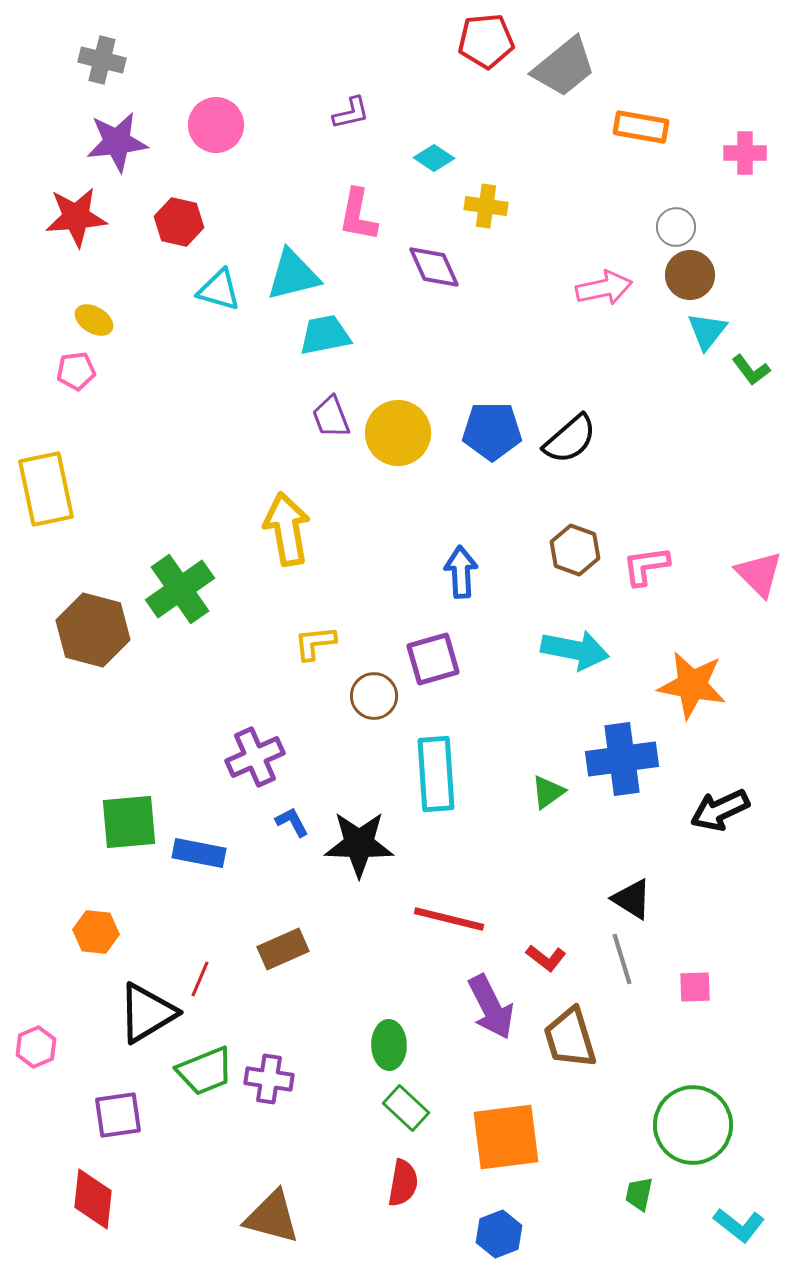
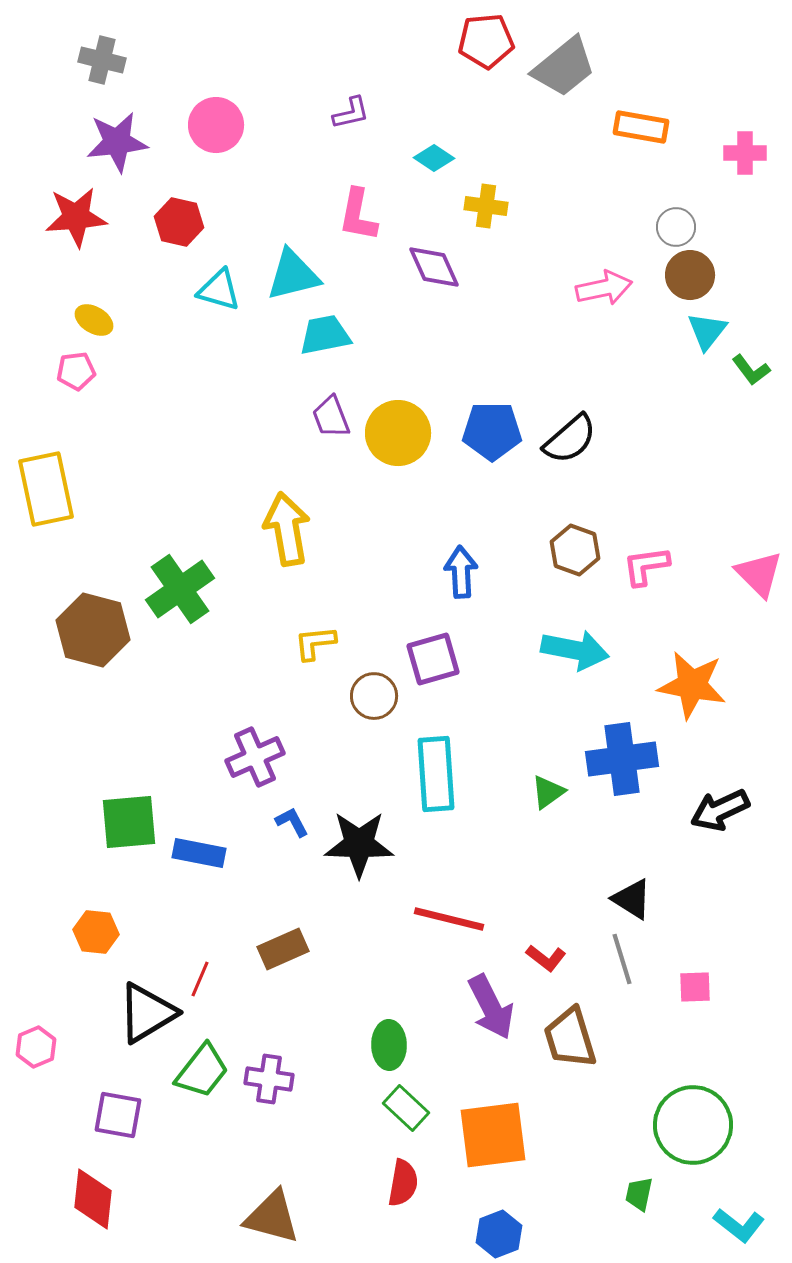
green trapezoid at (205, 1071): moved 3 px left; rotated 30 degrees counterclockwise
purple square at (118, 1115): rotated 18 degrees clockwise
orange square at (506, 1137): moved 13 px left, 2 px up
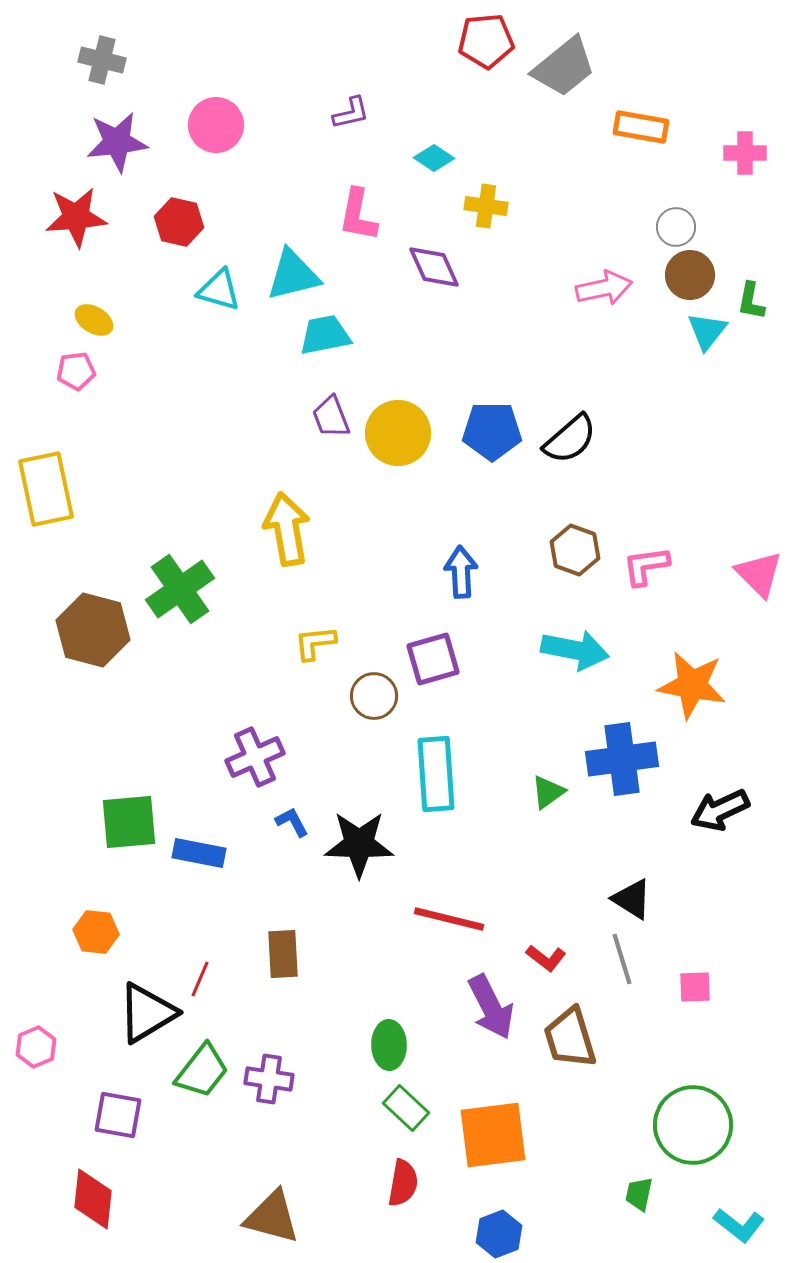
green L-shape at (751, 370): moved 69 px up; rotated 48 degrees clockwise
brown rectangle at (283, 949): moved 5 px down; rotated 69 degrees counterclockwise
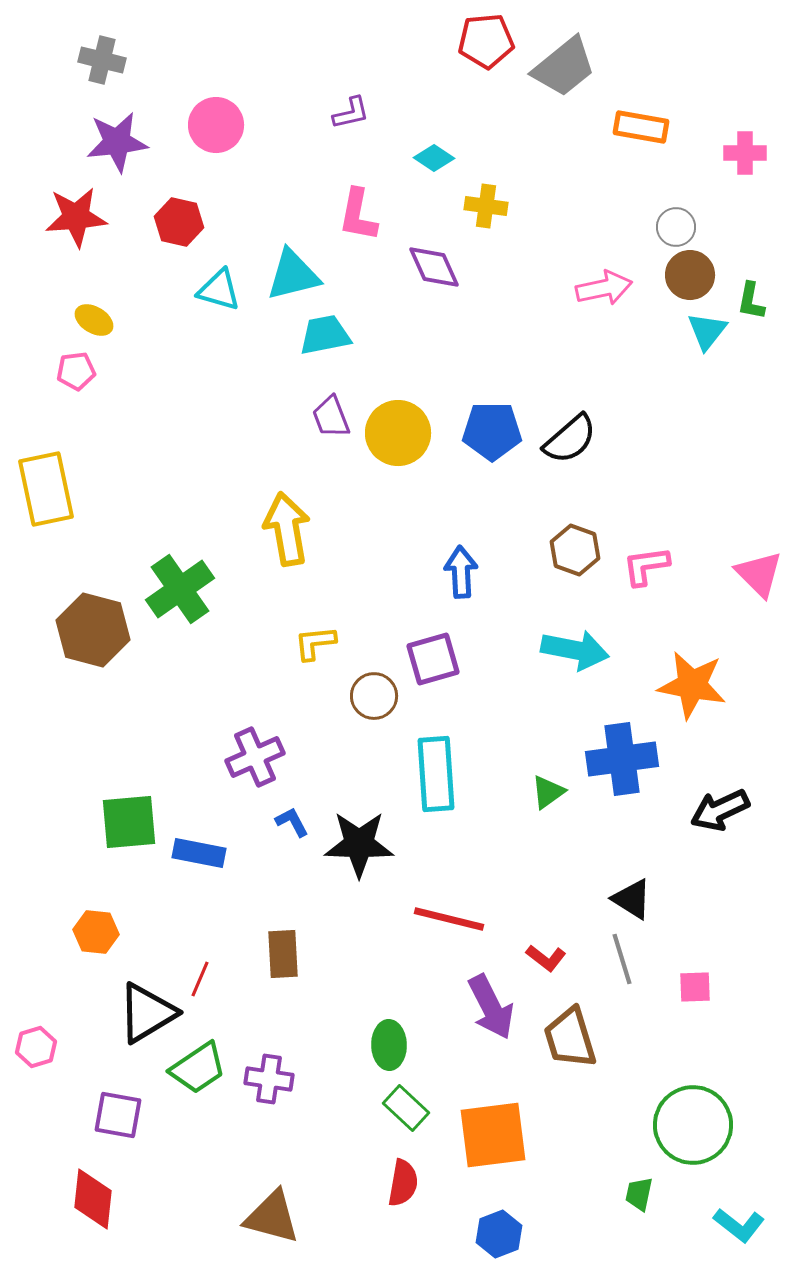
pink hexagon at (36, 1047): rotated 6 degrees clockwise
green trapezoid at (202, 1071): moved 4 px left, 3 px up; rotated 18 degrees clockwise
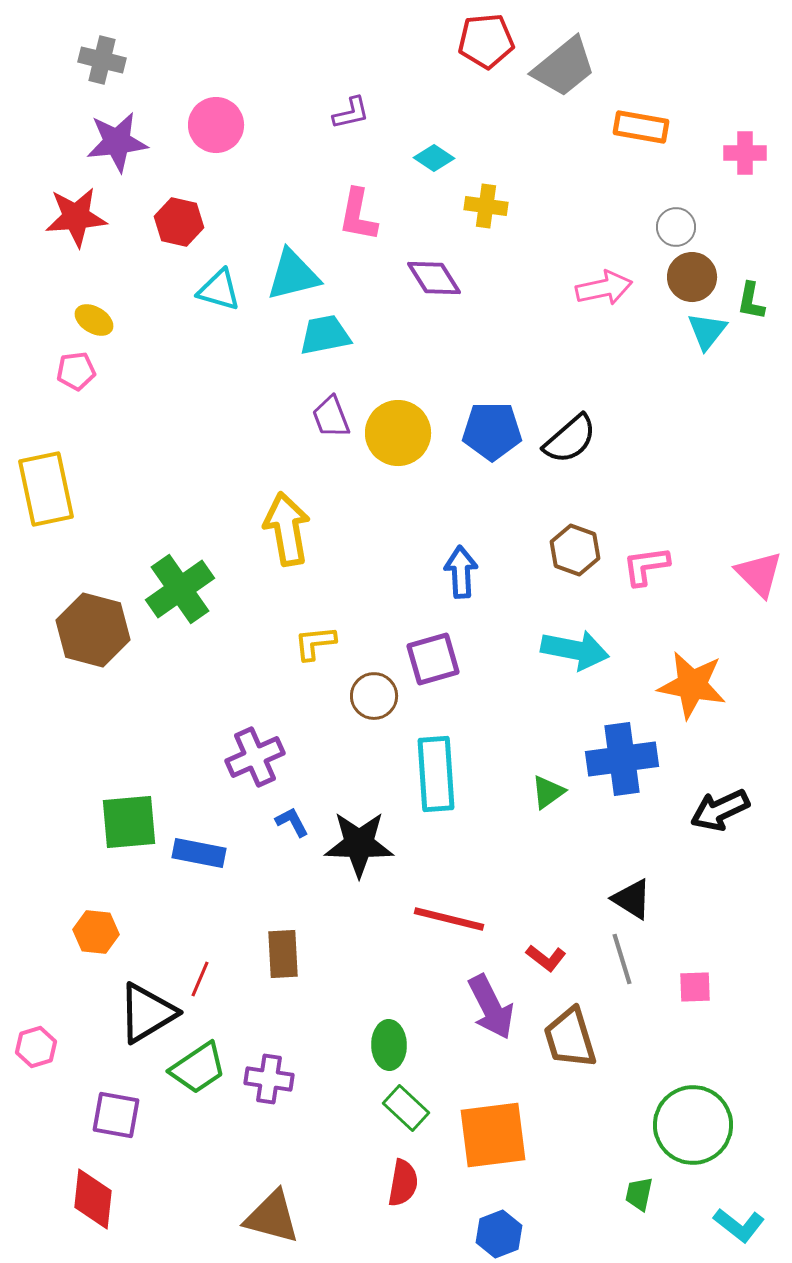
purple diamond at (434, 267): moved 11 px down; rotated 8 degrees counterclockwise
brown circle at (690, 275): moved 2 px right, 2 px down
purple square at (118, 1115): moved 2 px left
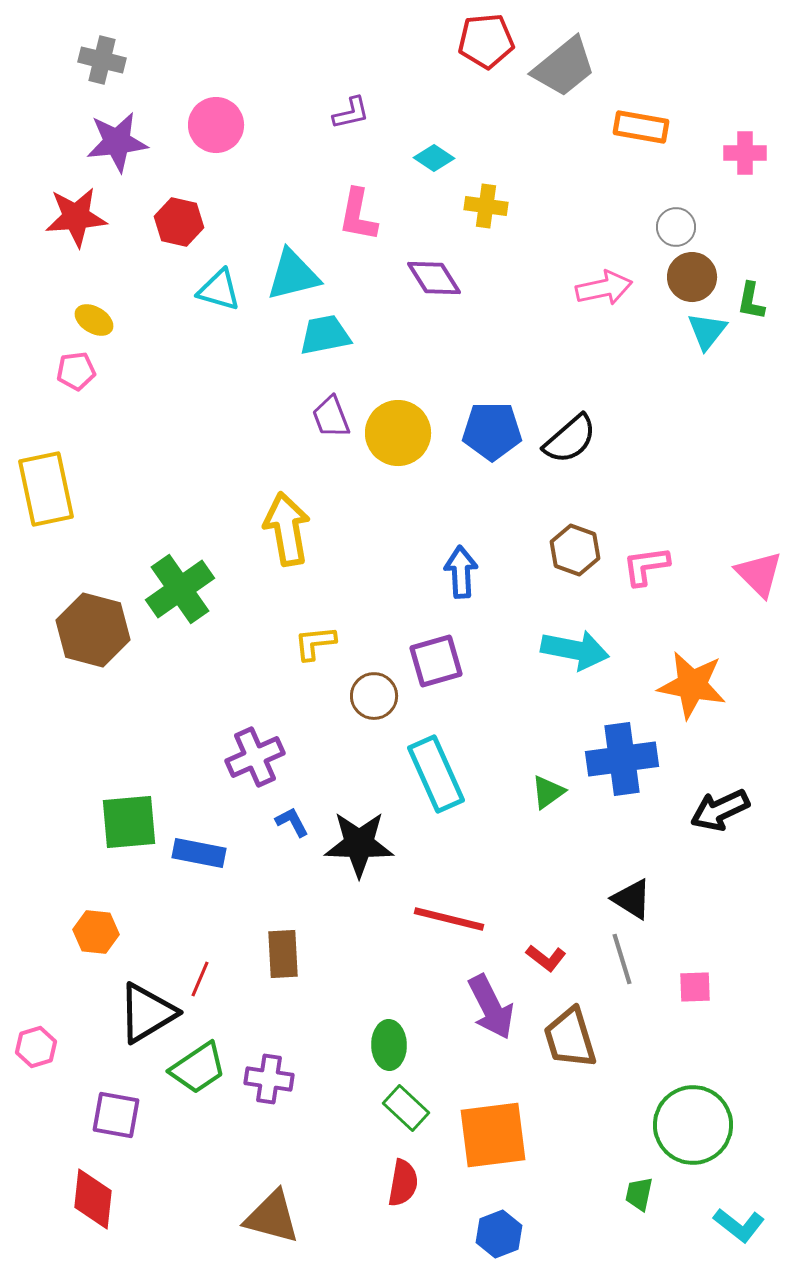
purple square at (433, 659): moved 3 px right, 2 px down
cyan rectangle at (436, 774): rotated 20 degrees counterclockwise
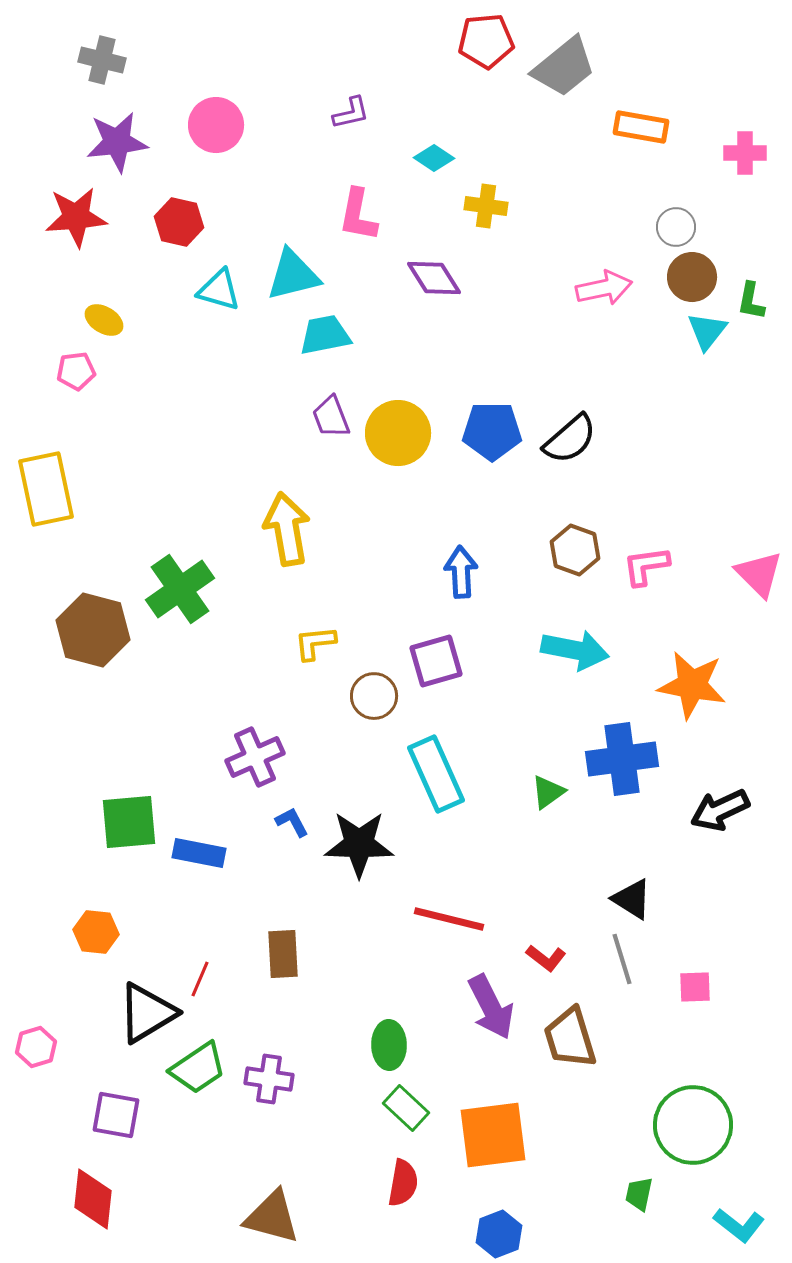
yellow ellipse at (94, 320): moved 10 px right
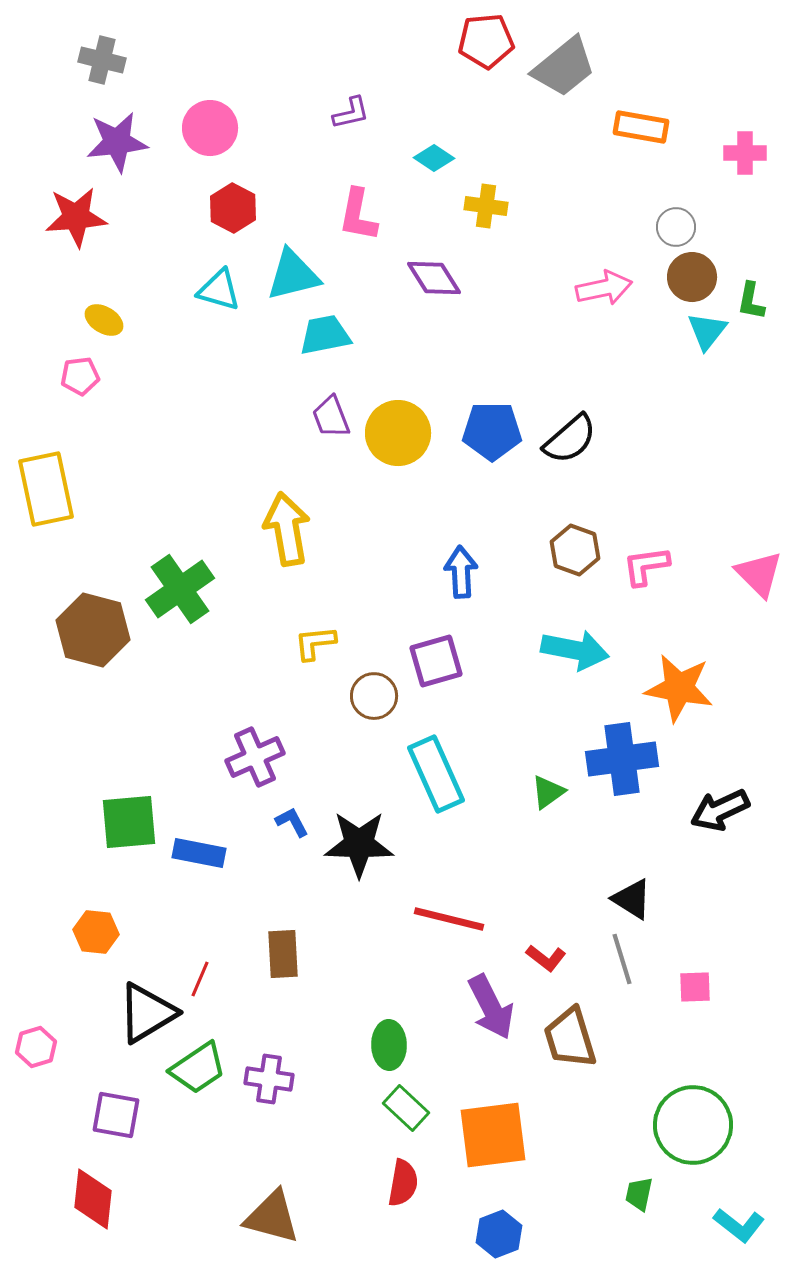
pink circle at (216, 125): moved 6 px left, 3 px down
red hexagon at (179, 222): moved 54 px right, 14 px up; rotated 15 degrees clockwise
pink pentagon at (76, 371): moved 4 px right, 5 px down
orange star at (692, 685): moved 13 px left, 3 px down
